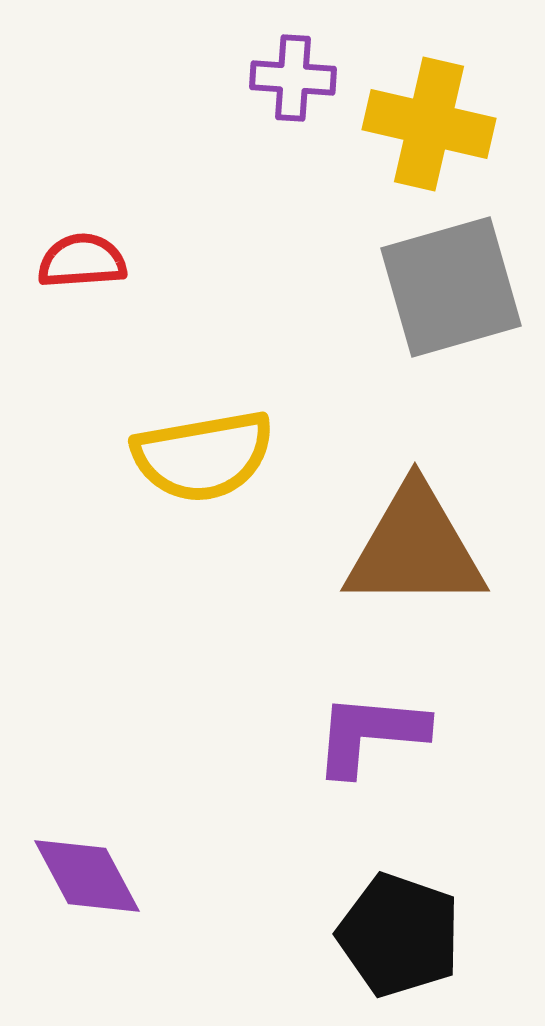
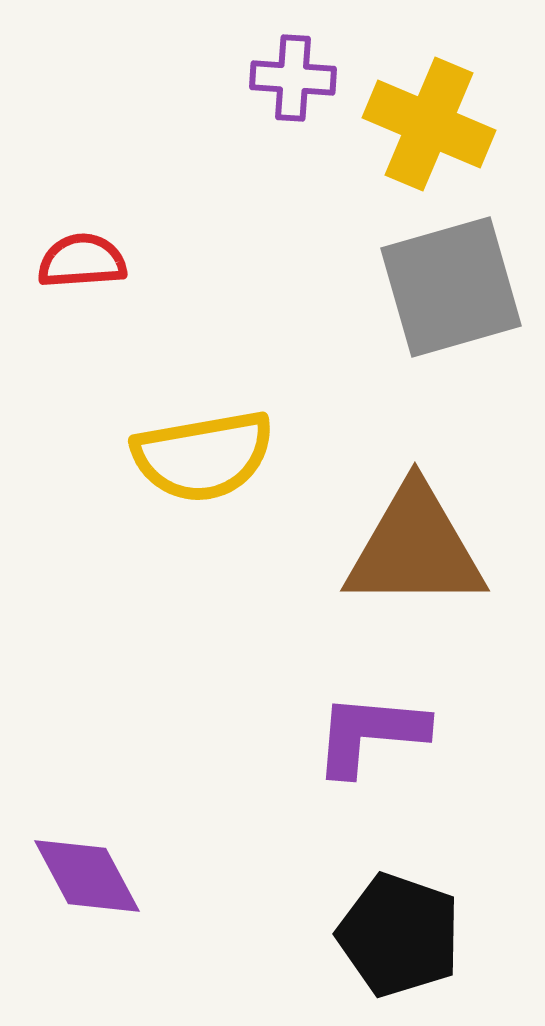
yellow cross: rotated 10 degrees clockwise
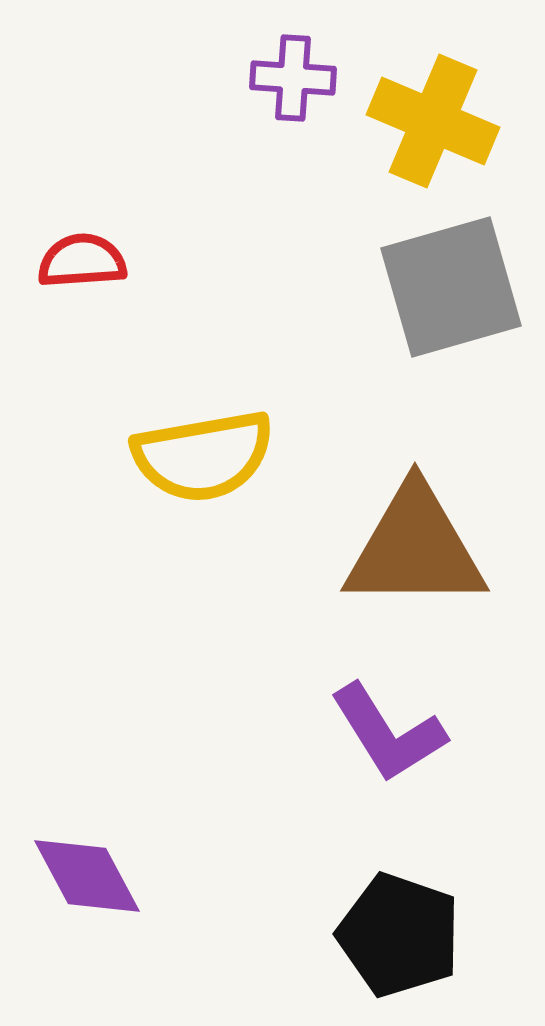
yellow cross: moved 4 px right, 3 px up
purple L-shape: moved 18 px right, 1 px up; rotated 127 degrees counterclockwise
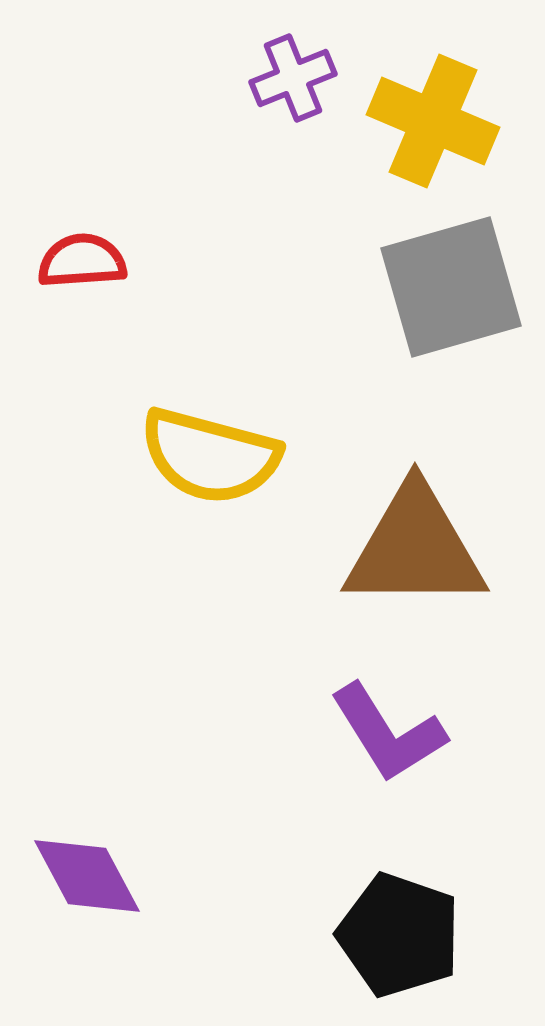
purple cross: rotated 26 degrees counterclockwise
yellow semicircle: moved 7 px right; rotated 25 degrees clockwise
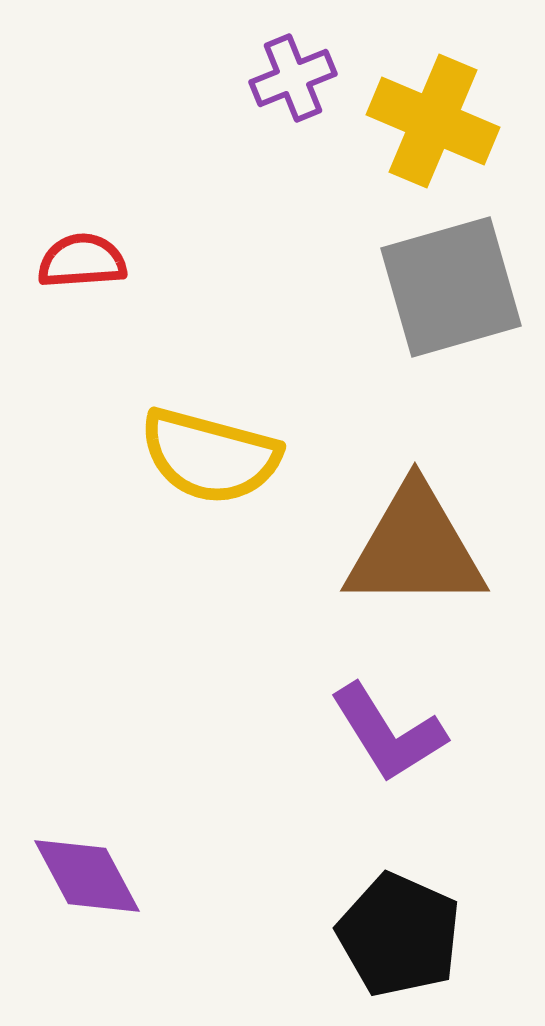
black pentagon: rotated 5 degrees clockwise
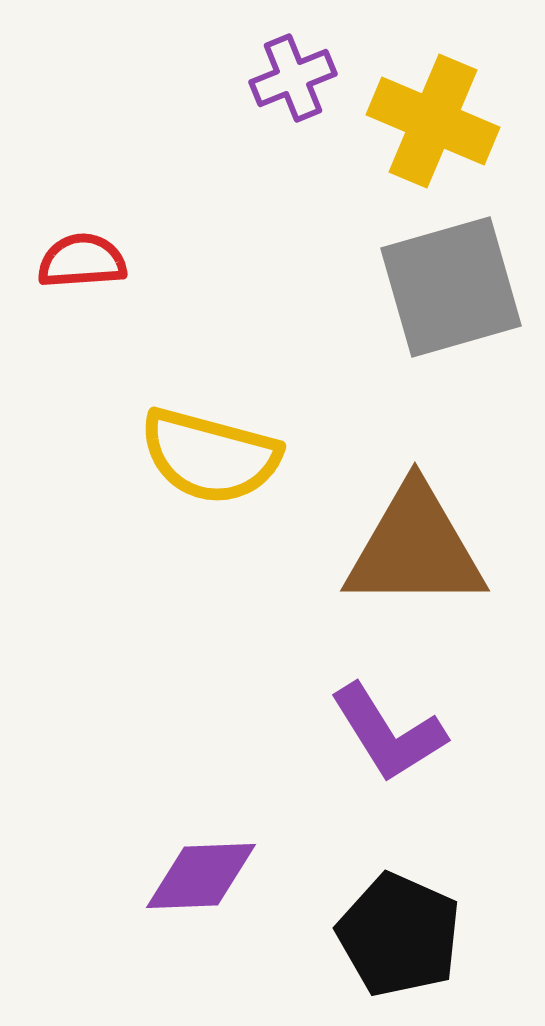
purple diamond: moved 114 px right; rotated 64 degrees counterclockwise
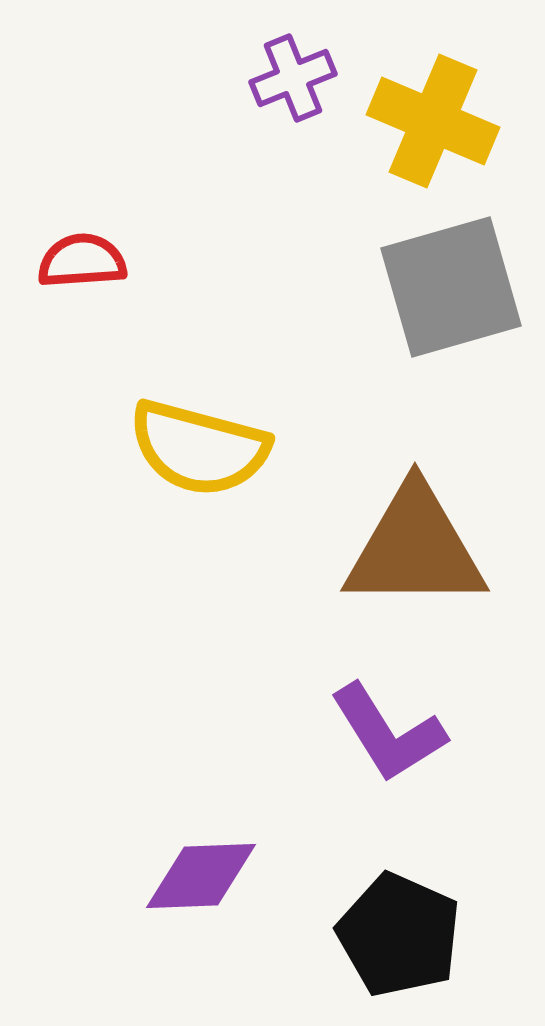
yellow semicircle: moved 11 px left, 8 px up
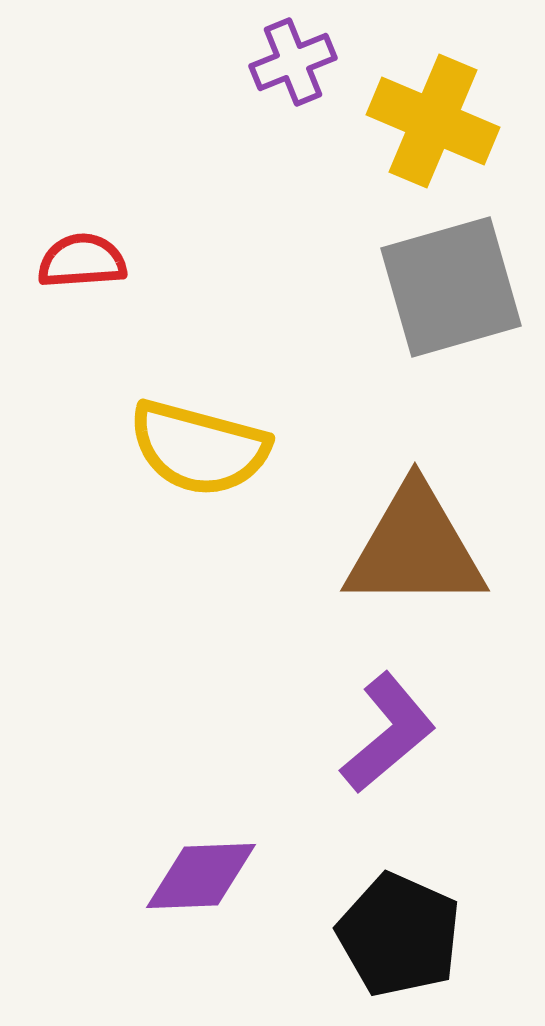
purple cross: moved 16 px up
purple L-shape: rotated 98 degrees counterclockwise
